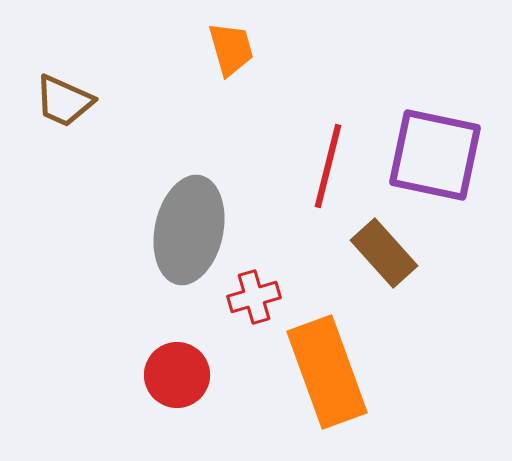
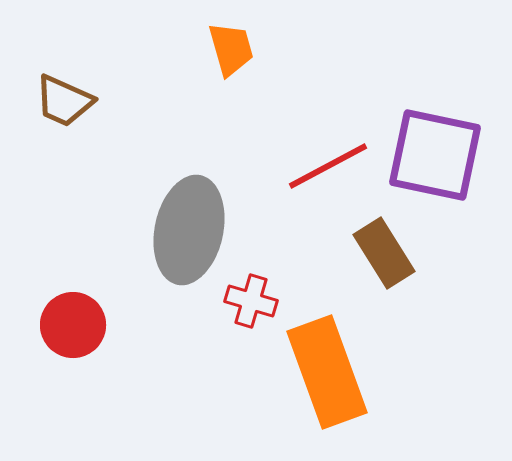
red line: rotated 48 degrees clockwise
brown rectangle: rotated 10 degrees clockwise
red cross: moved 3 px left, 4 px down; rotated 33 degrees clockwise
red circle: moved 104 px left, 50 px up
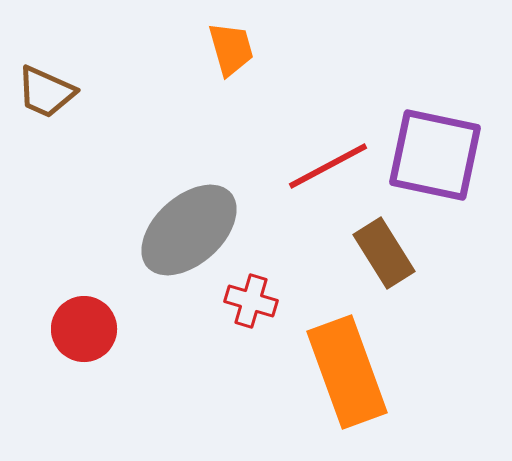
brown trapezoid: moved 18 px left, 9 px up
gray ellipse: rotated 36 degrees clockwise
red circle: moved 11 px right, 4 px down
orange rectangle: moved 20 px right
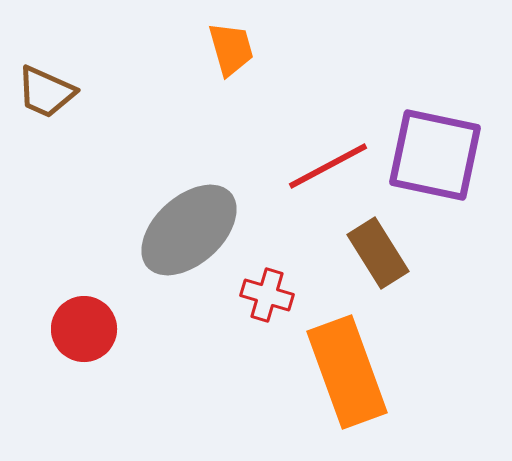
brown rectangle: moved 6 px left
red cross: moved 16 px right, 6 px up
